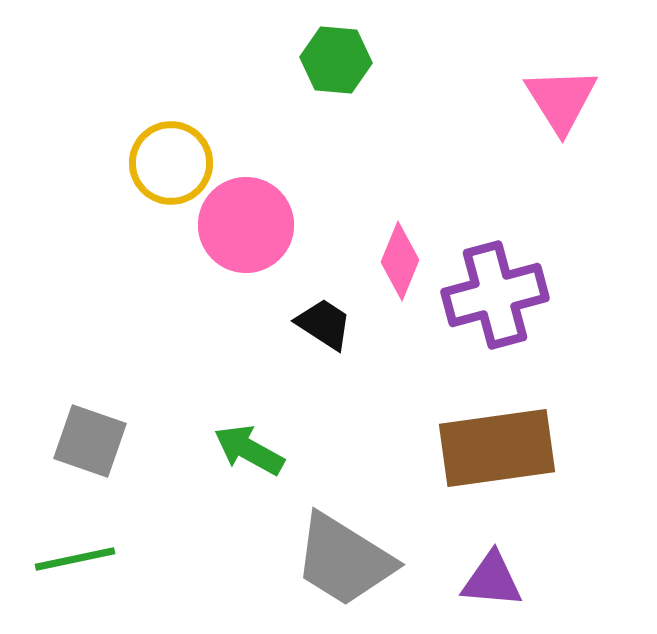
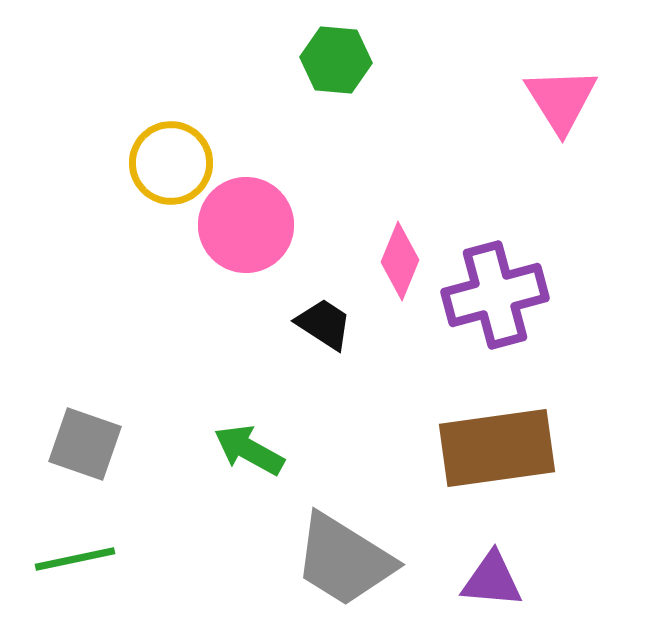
gray square: moved 5 px left, 3 px down
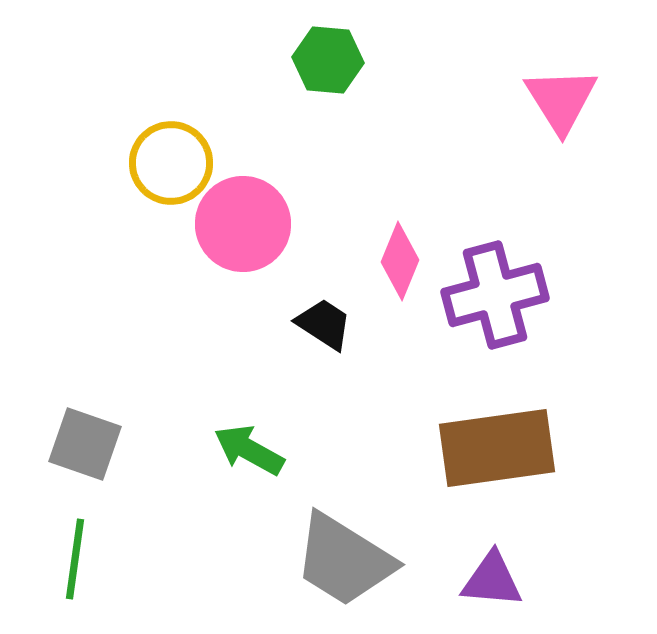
green hexagon: moved 8 px left
pink circle: moved 3 px left, 1 px up
green line: rotated 70 degrees counterclockwise
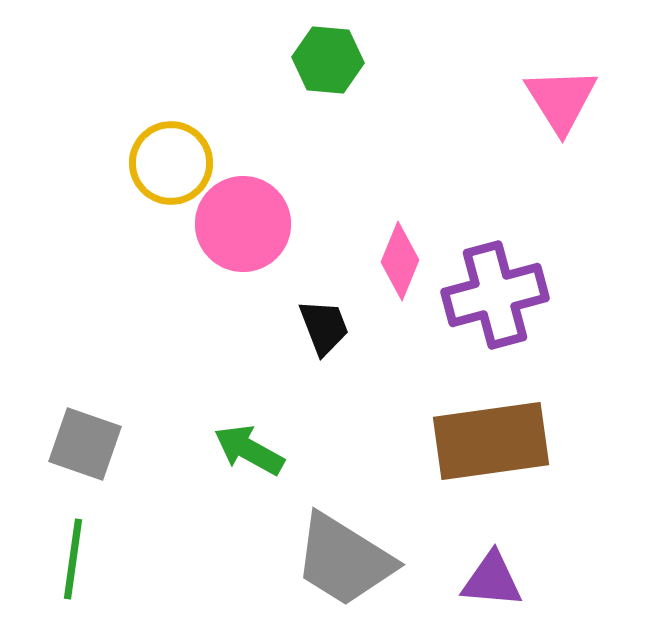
black trapezoid: moved 3 px down; rotated 36 degrees clockwise
brown rectangle: moved 6 px left, 7 px up
green line: moved 2 px left
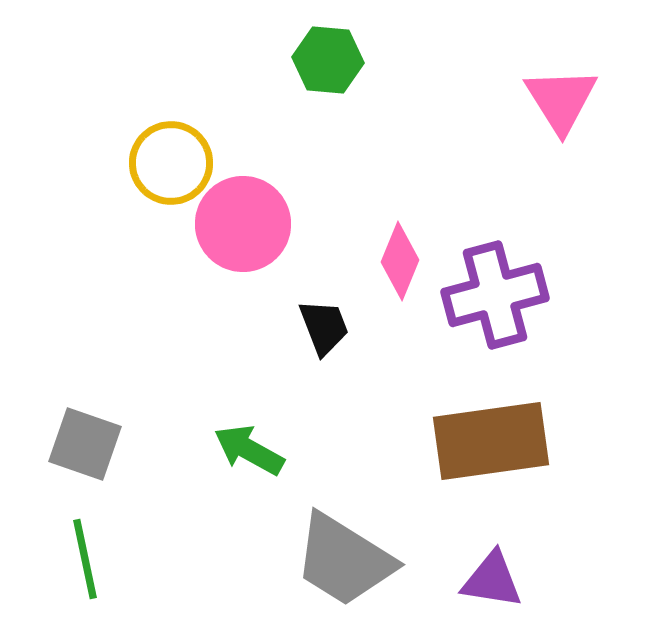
green line: moved 12 px right; rotated 20 degrees counterclockwise
purple triangle: rotated 4 degrees clockwise
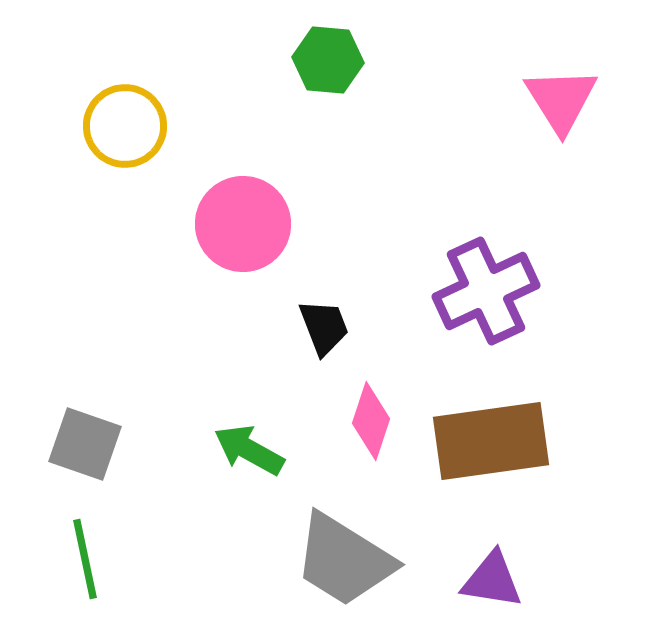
yellow circle: moved 46 px left, 37 px up
pink diamond: moved 29 px left, 160 px down; rotated 4 degrees counterclockwise
purple cross: moved 9 px left, 4 px up; rotated 10 degrees counterclockwise
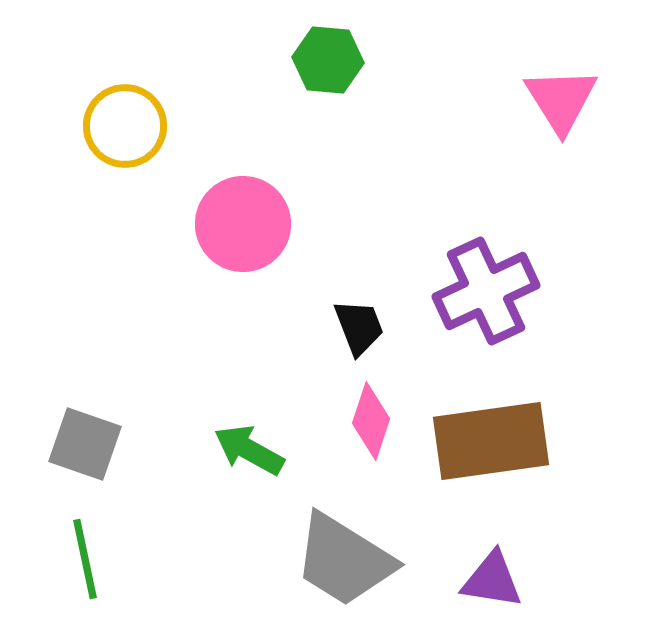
black trapezoid: moved 35 px right
